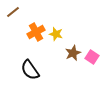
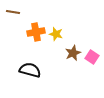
brown line: rotated 48 degrees clockwise
orange cross: rotated 18 degrees clockwise
black semicircle: rotated 140 degrees clockwise
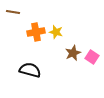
yellow star: moved 2 px up
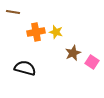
pink square: moved 5 px down
black semicircle: moved 5 px left, 2 px up
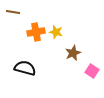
pink square: moved 9 px down
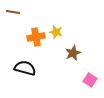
orange cross: moved 5 px down
pink square: moved 2 px left, 9 px down
